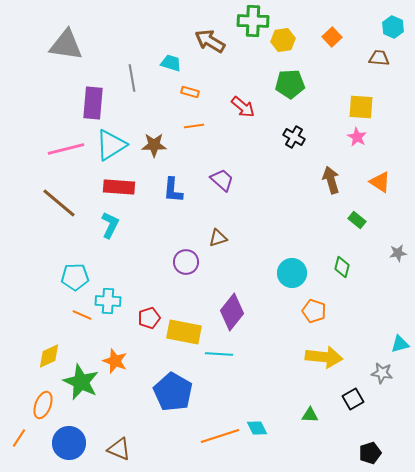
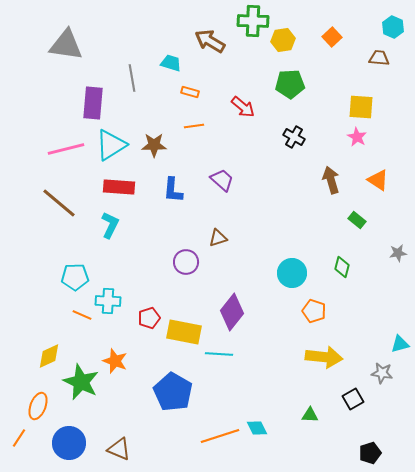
orange triangle at (380, 182): moved 2 px left, 2 px up
orange ellipse at (43, 405): moved 5 px left, 1 px down
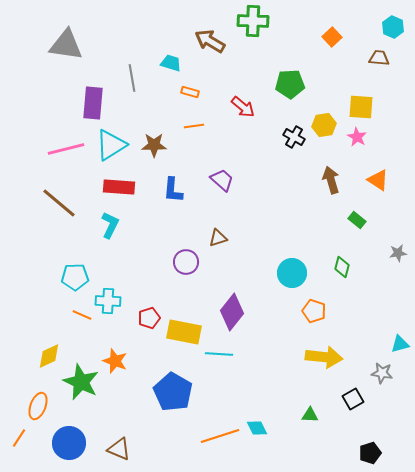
yellow hexagon at (283, 40): moved 41 px right, 85 px down
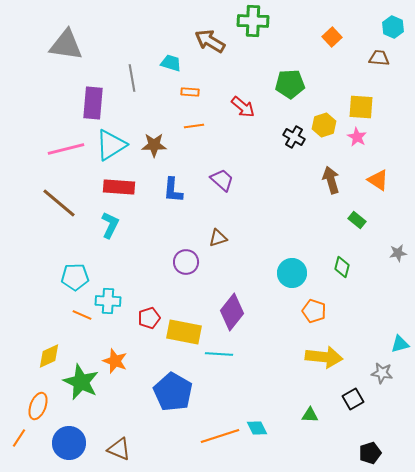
orange rectangle at (190, 92): rotated 12 degrees counterclockwise
yellow hexagon at (324, 125): rotated 10 degrees counterclockwise
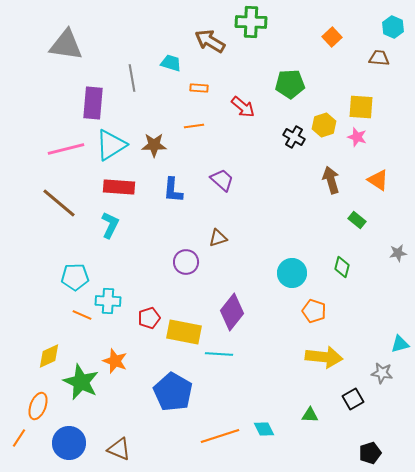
green cross at (253, 21): moved 2 px left, 1 px down
orange rectangle at (190, 92): moved 9 px right, 4 px up
pink star at (357, 137): rotated 12 degrees counterclockwise
cyan diamond at (257, 428): moved 7 px right, 1 px down
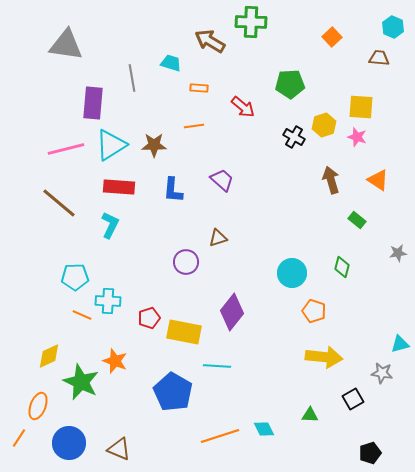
cyan line at (219, 354): moved 2 px left, 12 px down
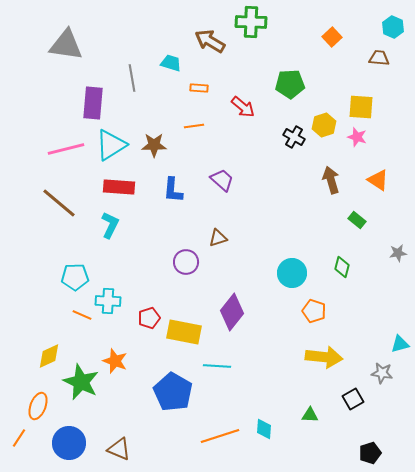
cyan diamond at (264, 429): rotated 30 degrees clockwise
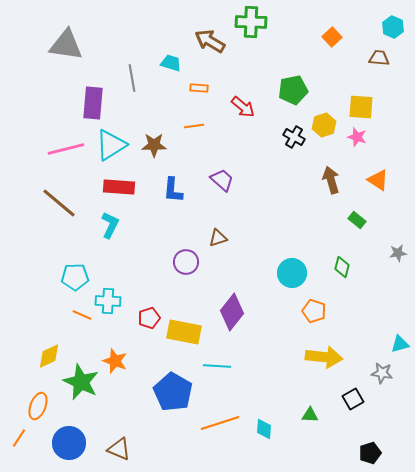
green pentagon at (290, 84): moved 3 px right, 6 px down; rotated 8 degrees counterclockwise
orange line at (220, 436): moved 13 px up
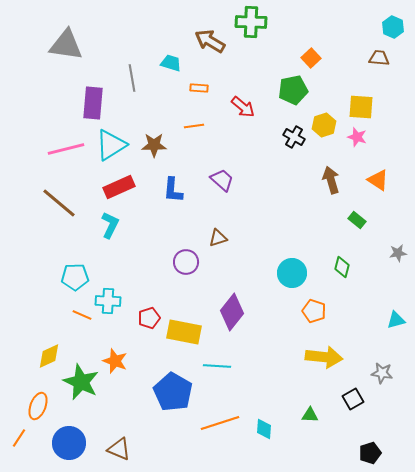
orange square at (332, 37): moved 21 px left, 21 px down
red rectangle at (119, 187): rotated 28 degrees counterclockwise
cyan triangle at (400, 344): moved 4 px left, 24 px up
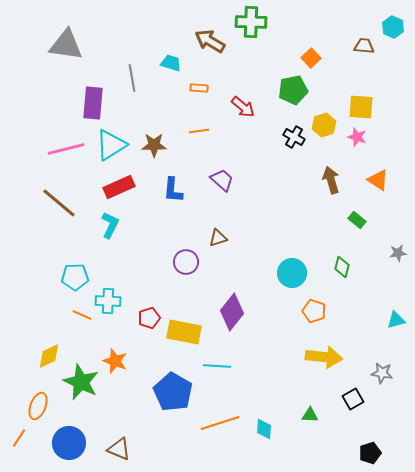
brown trapezoid at (379, 58): moved 15 px left, 12 px up
orange line at (194, 126): moved 5 px right, 5 px down
